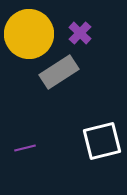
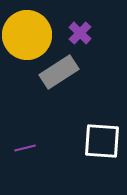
yellow circle: moved 2 px left, 1 px down
white square: rotated 18 degrees clockwise
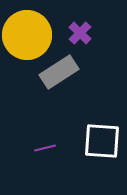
purple line: moved 20 px right
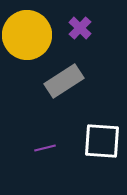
purple cross: moved 5 px up
gray rectangle: moved 5 px right, 9 px down
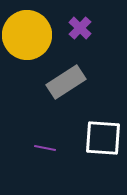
gray rectangle: moved 2 px right, 1 px down
white square: moved 1 px right, 3 px up
purple line: rotated 25 degrees clockwise
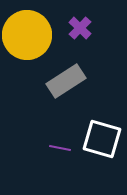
gray rectangle: moved 1 px up
white square: moved 1 px left, 1 px down; rotated 12 degrees clockwise
purple line: moved 15 px right
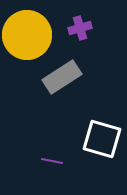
purple cross: rotated 30 degrees clockwise
gray rectangle: moved 4 px left, 4 px up
purple line: moved 8 px left, 13 px down
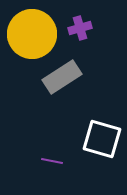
yellow circle: moved 5 px right, 1 px up
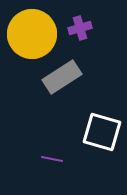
white square: moved 7 px up
purple line: moved 2 px up
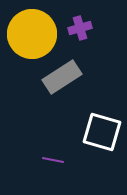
purple line: moved 1 px right, 1 px down
